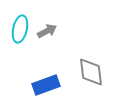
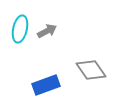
gray diamond: moved 2 px up; rotated 28 degrees counterclockwise
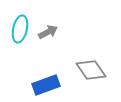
gray arrow: moved 1 px right, 1 px down
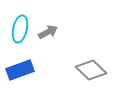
gray diamond: rotated 12 degrees counterclockwise
blue rectangle: moved 26 px left, 15 px up
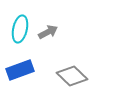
gray diamond: moved 19 px left, 6 px down
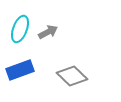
cyan ellipse: rotated 8 degrees clockwise
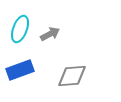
gray arrow: moved 2 px right, 2 px down
gray diamond: rotated 48 degrees counterclockwise
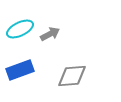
cyan ellipse: rotated 44 degrees clockwise
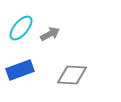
cyan ellipse: moved 1 px right, 1 px up; rotated 24 degrees counterclockwise
gray diamond: moved 1 px up; rotated 8 degrees clockwise
